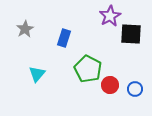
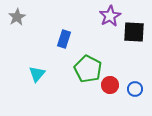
gray star: moved 8 px left, 12 px up
black square: moved 3 px right, 2 px up
blue rectangle: moved 1 px down
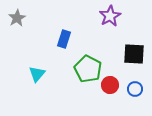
gray star: moved 1 px down
black square: moved 22 px down
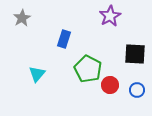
gray star: moved 5 px right
black square: moved 1 px right
blue circle: moved 2 px right, 1 px down
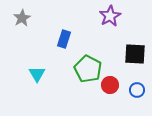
cyan triangle: rotated 12 degrees counterclockwise
